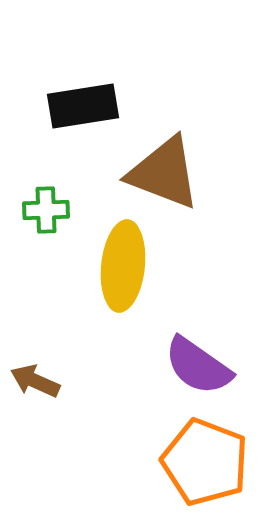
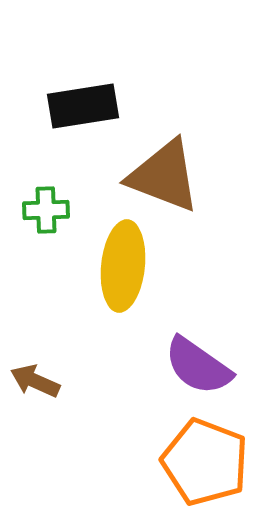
brown triangle: moved 3 px down
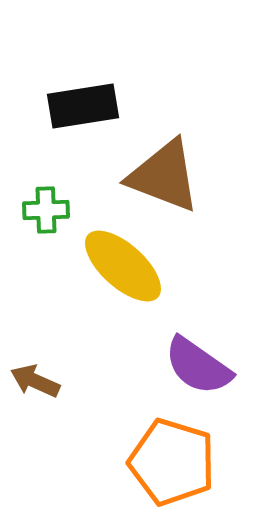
yellow ellipse: rotated 54 degrees counterclockwise
orange pentagon: moved 33 px left; rotated 4 degrees counterclockwise
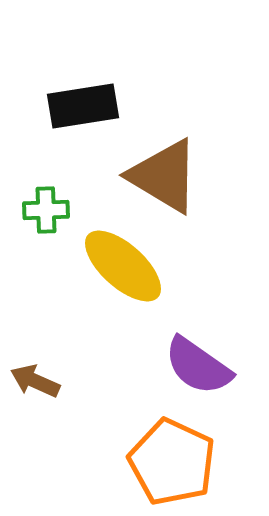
brown triangle: rotated 10 degrees clockwise
orange pentagon: rotated 8 degrees clockwise
